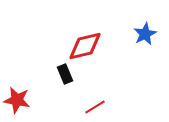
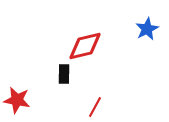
blue star: moved 2 px right, 5 px up
black rectangle: moved 1 px left; rotated 24 degrees clockwise
red line: rotated 30 degrees counterclockwise
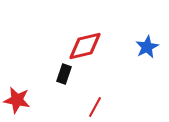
blue star: moved 18 px down
black rectangle: rotated 18 degrees clockwise
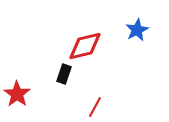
blue star: moved 10 px left, 17 px up
red star: moved 6 px up; rotated 24 degrees clockwise
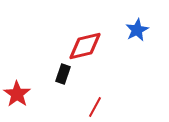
black rectangle: moved 1 px left
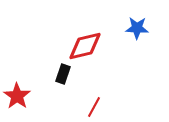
blue star: moved 2 px up; rotated 30 degrees clockwise
red star: moved 2 px down
red line: moved 1 px left
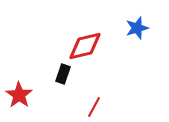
blue star: rotated 20 degrees counterclockwise
red star: moved 2 px right, 1 px up
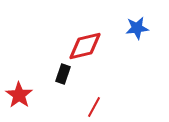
blue star: rotated 10 degrees clockwise
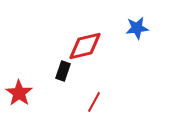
black rectangle: moved 3 px up
red star: moved 2 px up
red line: moved 5 px up
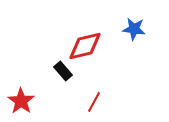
blue star: moved 3 px left, 1 px down; rotated 15 degrees clockwise
black rectangle: rotated 60 degrees counterclockwise
red star: moved 2 px right, 8 px down
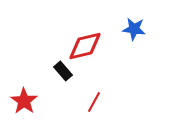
red star: moved 3 px right
